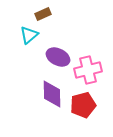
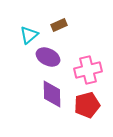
brown rectangle: moved 16 px right, 11 px down
purple ellipse: moved 10 px left
red pentagon: moved 4 px right
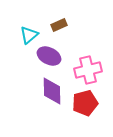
purple ellipse: moved 1 px right, 1 px up
purple diamond: moved 3 px up
red pentagon: moved 2 px left, 2 px up
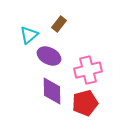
brown rectangle: moved 1 px up; rotated 28 degrees counterclockwise
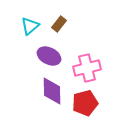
cyan triangle: moved 1 px right, 9 px up
pink cross: moved 1 px left, 2 px up
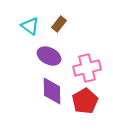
cyan triangle: rotated 42 degrees counterclockwise
red pentagon: moved 2 px up; rotated 15 degrees counterclockwise
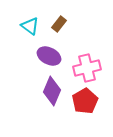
purple diamond: rotated 24 degrees clockwise
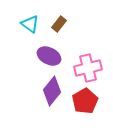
cyan triangle: moved 2 px up
pink cross: moved 1 px right
purple diamond: rotated 16 degrees clockwise
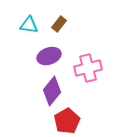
cyan triangle: moved 1 px left, 1 px down; rotated 30 degrees counterclockwise
purple ellipse: rotated 45 degrees counterclockwise
red pentagon: moved 18 px left, 20 px down
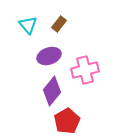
cyan triangle: moved 1 px left; rotated 42 degrees clockwise
pink cross: moved 3 px left, 2 px down
